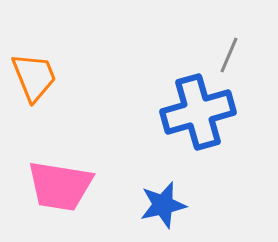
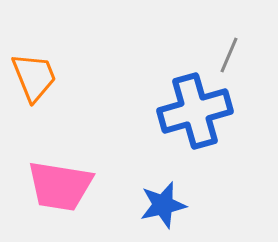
blue cross: moved 3 px left, 1 px up
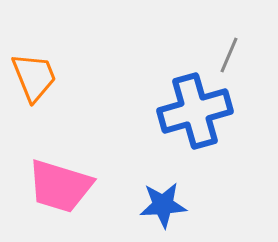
pink trapezoid: rotated 8 degrees clockwise
blue star: rotated 9 degrees clockwise
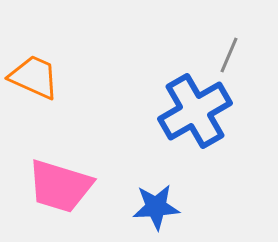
orange trapezoid: rotated 44 degrees counterclockwise
blue cross: rotated 14 degrees counterclockwise
blue star: moved 7 px left, 2 px down
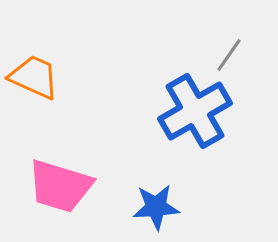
gray line: rotated 12 degrees clockwise
